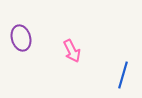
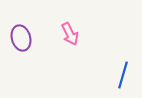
pink arrow: moved 2 px left, 17 px up
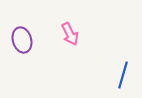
purple ellipse: moved 1 px right, 2 px down
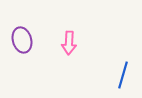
pink arrow: moved 1 px left, 9 px down; rotated 30 degrees clockwise
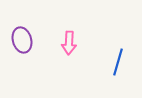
blue line: moved 5 px left, 13 px up
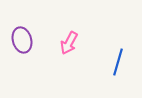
pink arrow: rotated 25 degrees clockwise
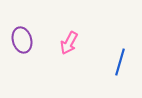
blue line: moved 2 px right
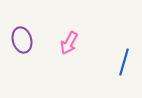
blue line: moved 4 px right
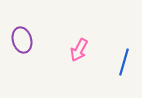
pink arrow: moved 10 px right, 7 px down
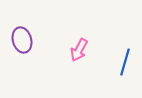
blue line: moved 1 px right
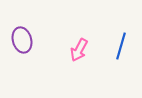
blue line: moved 4 px left, 16 px up
